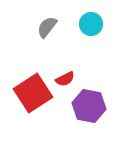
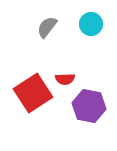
red semicircle: rotated 24 degrees clockwise
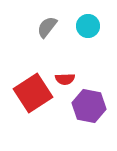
cyan circle: moved 3 px left, 2 px down
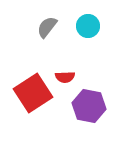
red semicircle: moved 2 px up
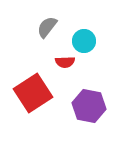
cyan circle: moved 4 px left, 15 px down
red semicircle: moved 15 px up
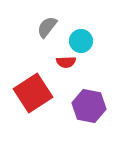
cyan circle: moved 3 px left
red semicircle: moved 1 px right
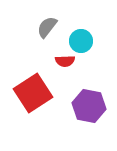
red semicircle: moved 1 px left, 1 px up
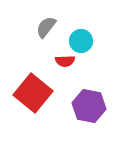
gray semicircle: moved 1 px left
red square: rotated 18 degrees counterclockwise
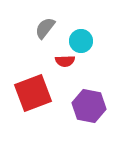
gray semicircle: moved 1 px left, 1 px down
red square: rotated 30 degrees clockwise
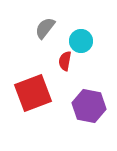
red semicircle: rotated 102 degrees clockwise
